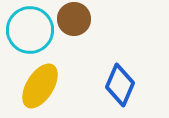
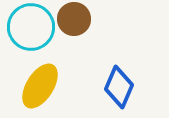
cyan circle: moved 1 px right, 3 px up
blue diamond: moved 1 px left, 2 px down
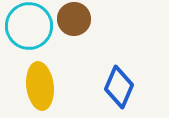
cyan circle: moved 2 px left, 1 px up
yellow ellipse: rotated 39 degrees counterclockwise
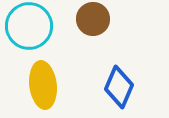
brown circle: moved 19 px right
yellow ellipse: moved 3 px right, 1 px up
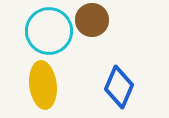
brown circle: moved 1 px left, 1 px down
cyan circle: moved 20 px right, 5 px down
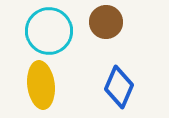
brown circle: moved 14 px right, 2 px down
yellow ellipse: moved 2 px left
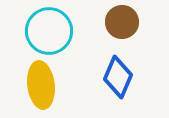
brown circle: moved 16 px right
blue diamond: moved 1 px left, 10 px up
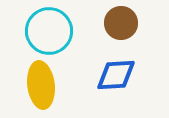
brown circle: moved 1 px left, 1 px down
blue diamond: moved 2 px left, 2 px up; rotated 63 degrees clockwise
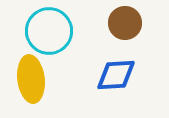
brown circle: moved 4 px right
yellow ellipse: moved 10 px left, 6 px up
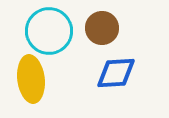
brown circle: moved 23 px left, 5 px down
blue diamond: moved 2 px up
